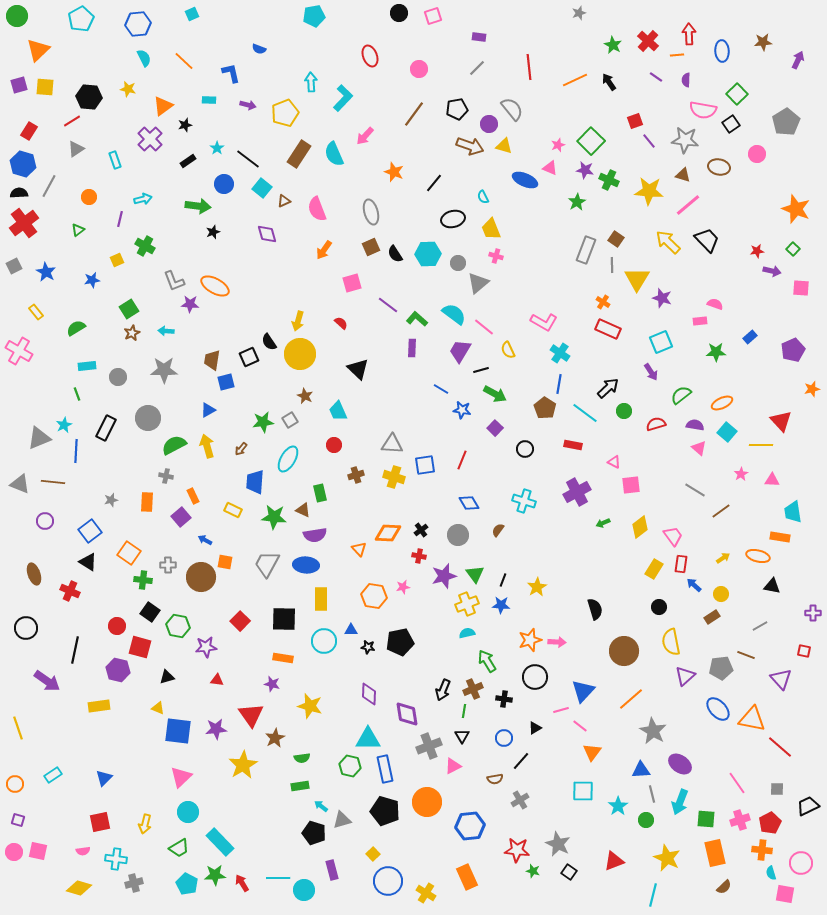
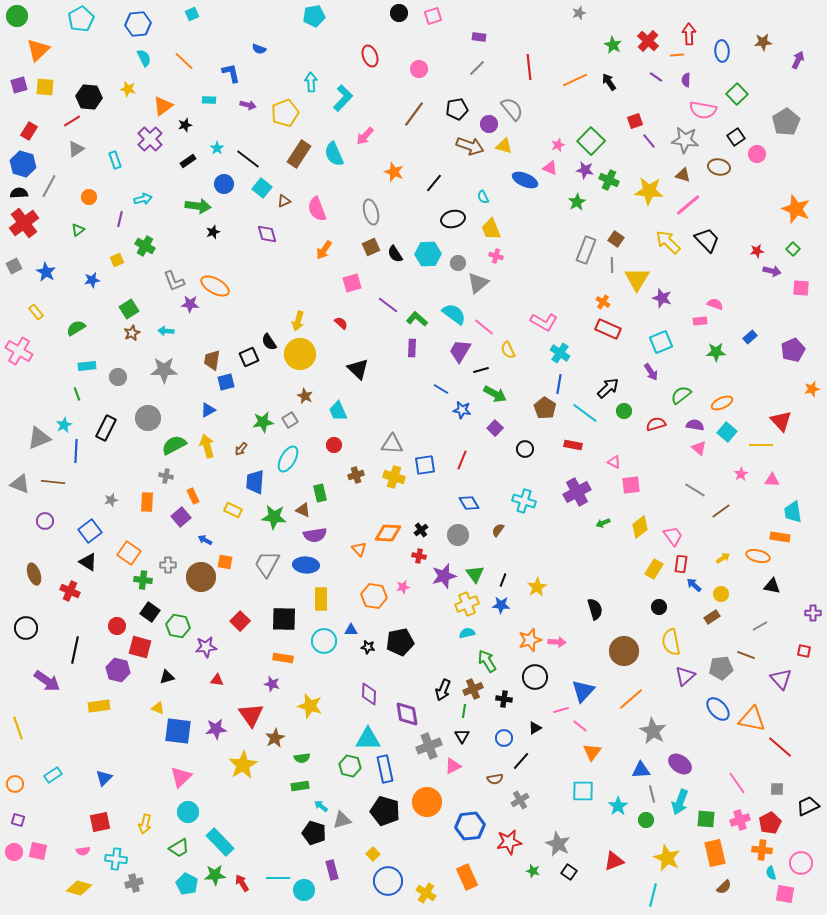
black square at (731, 124): moved 5 px right, 13 px down
red star at (517, 850): moved 8 px left, 8 px up; rotated 15 degrees counterclockwise
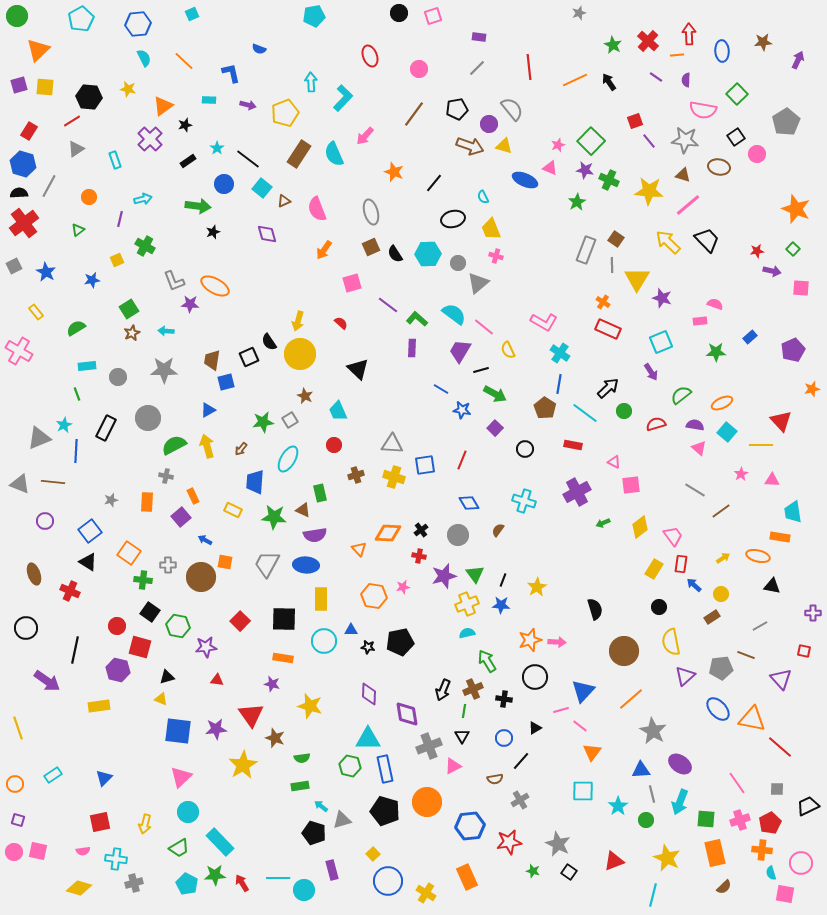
yellow triangle at (158, 708): moved 3 px right, 9 px up
brown star at (275, 738): rotated 24 degrees counterclockwise
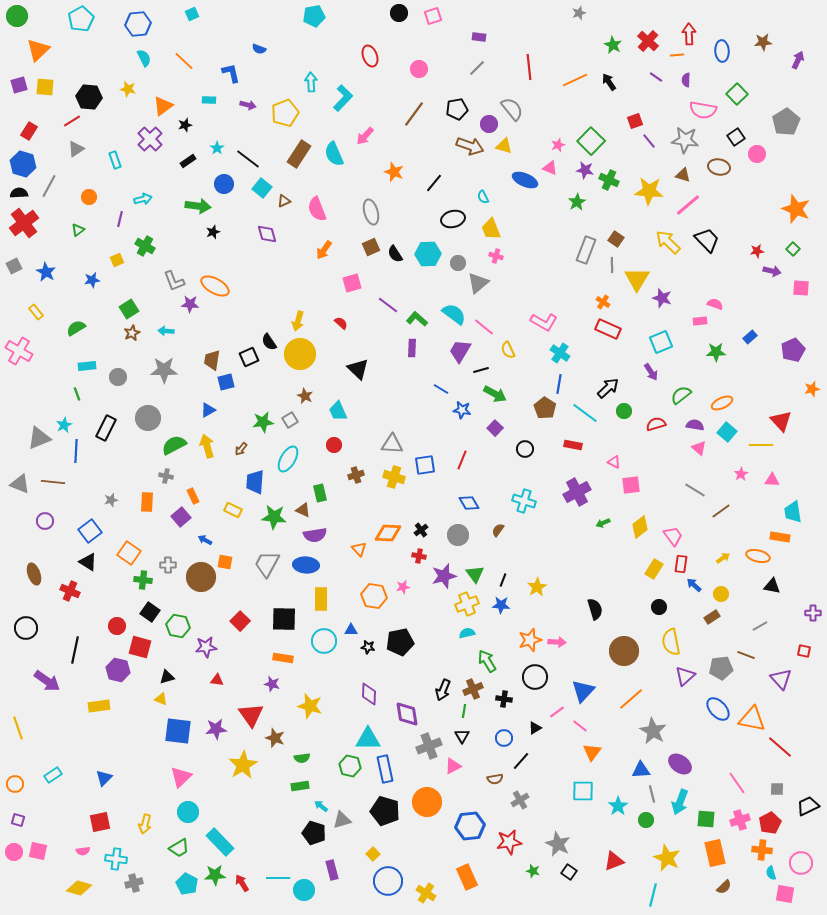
pink line at (561, 710): moved 4 px left, 2 px down; rotated 21 degrees counterclockwise
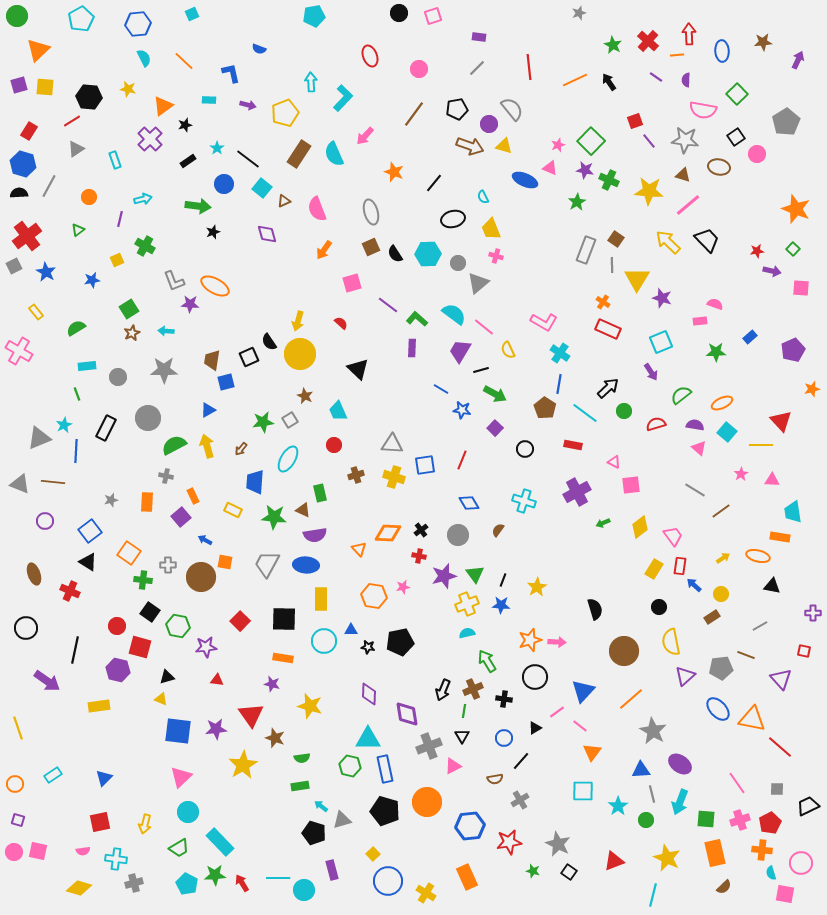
red cross at (24, 223): moved 3 px right, 13 px down
red rectangle at (681, 564): moved 1 px left, 2 px down
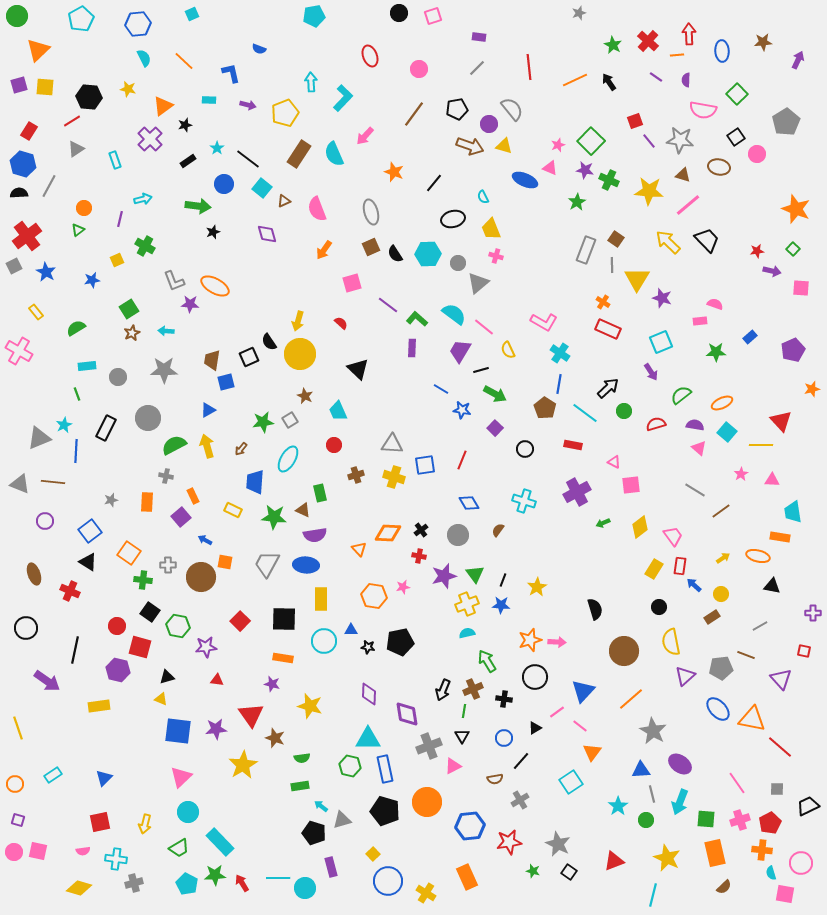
gray star at (685, 140): moved 5 px left
orange circle at (89, 197): moved 5 px left, 11 px down
cyan square at (583, 791): moved 12 px left, 9 px up; rotated 35 degrees counterclockwise
purple rectangle at (332, 870): moved 1 px left, 3 px up
cyan circle at (304, 890): moved 1 px right, 2 px up
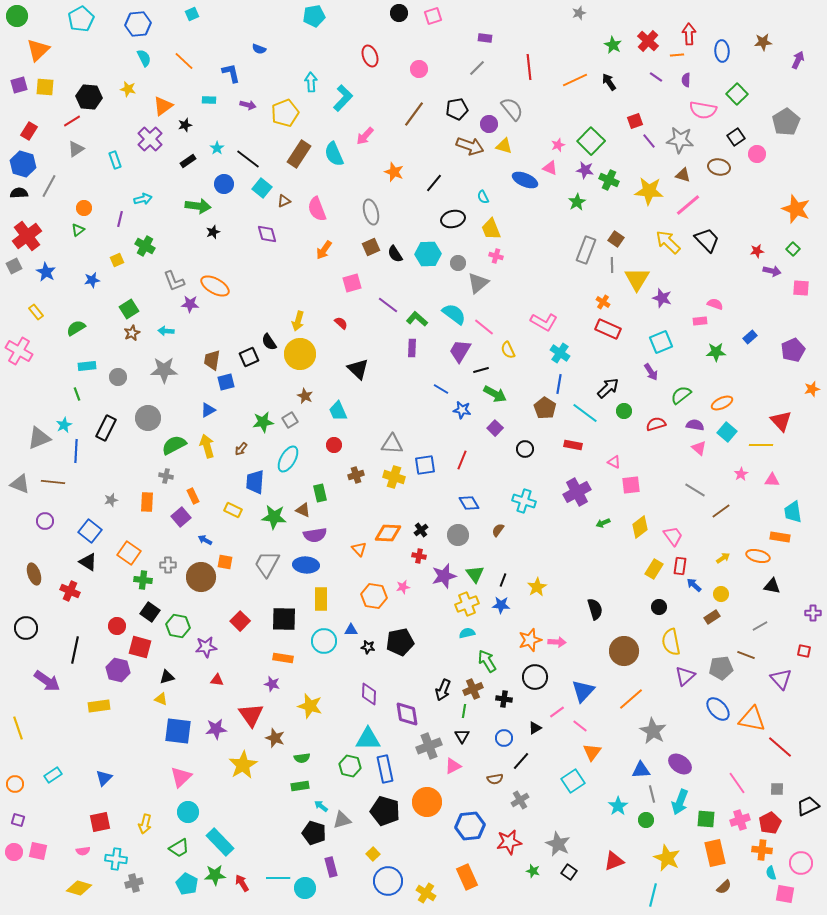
purple rectangle at (479, 37): moved 6 px right, 1 px down
blue square at (90, 531): rotated 15 degrees counterclockwise
cyan square at (571, 782): moved 2 px right, 1 px up
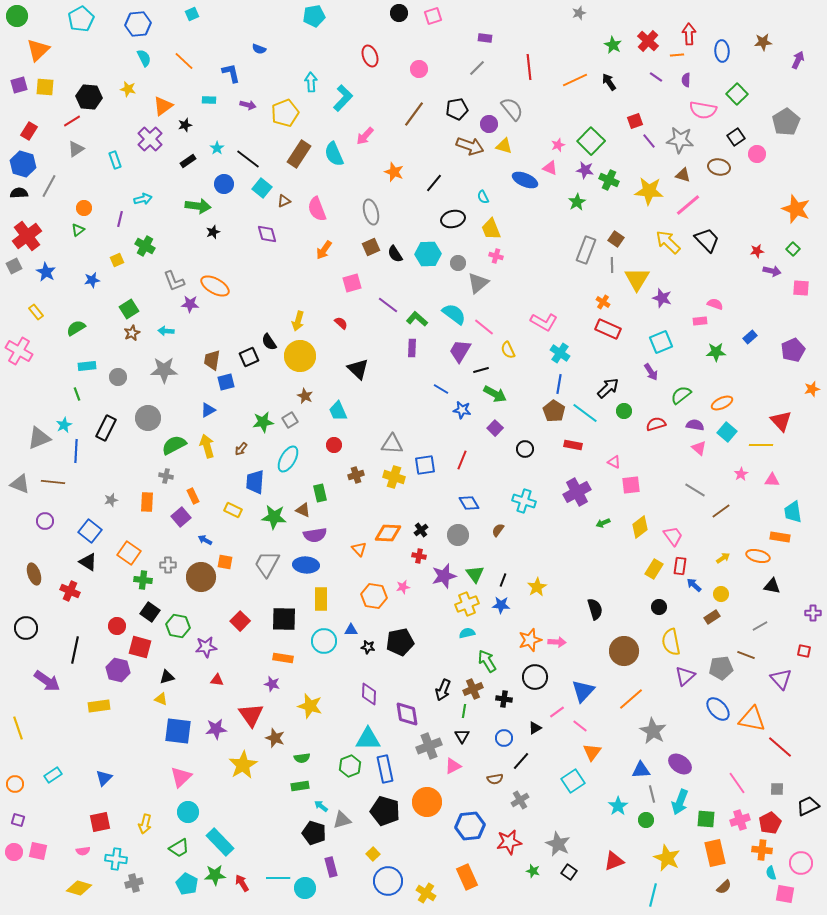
yellow circle at (300, 354): moved 2 px down
brown pentagon at (545, 408): moved 9 px right, 3 px down
green hexagon at (350, 766): rotated 25 degrees clockwise
